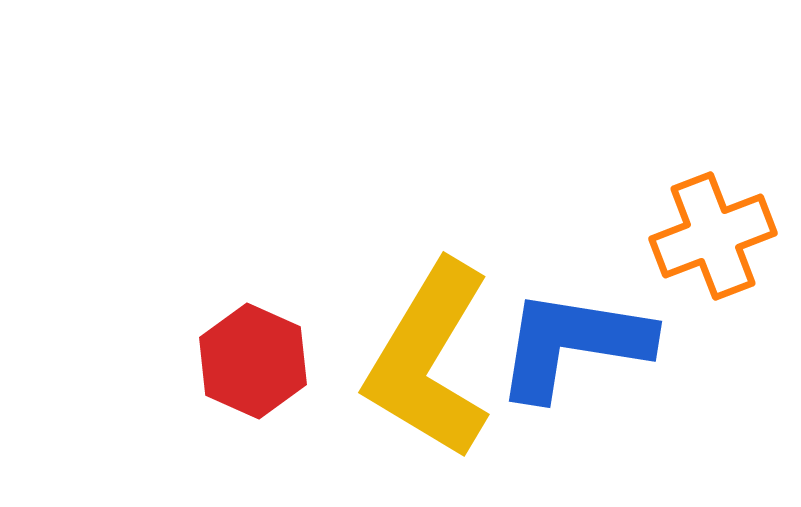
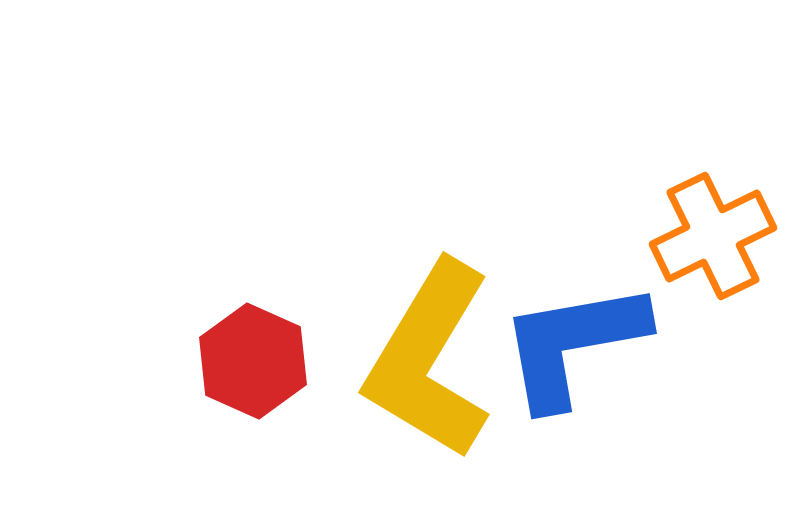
orange cross: rotated 5 degrees counterclockwise
blue L-shape: rotated 19 degrees counterclockwise
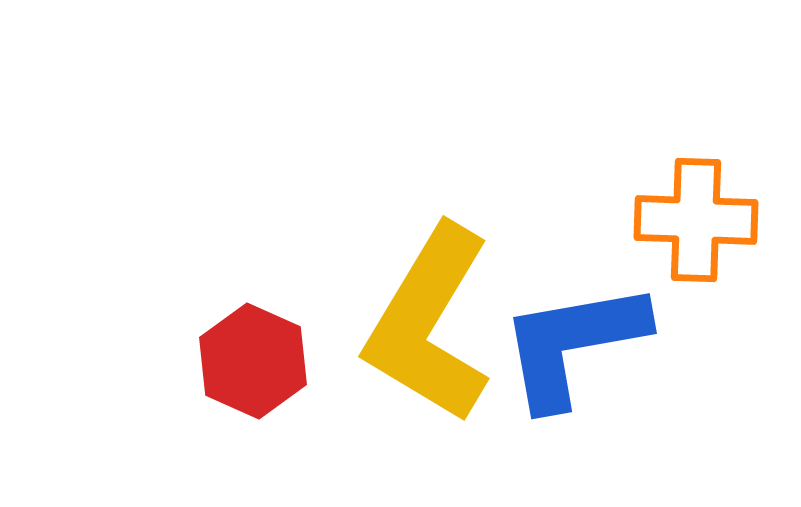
orange cross: moved 17 px left, 16 px up; rotated 28 degrees clockwise
yellow L-shape: moved 36 px up
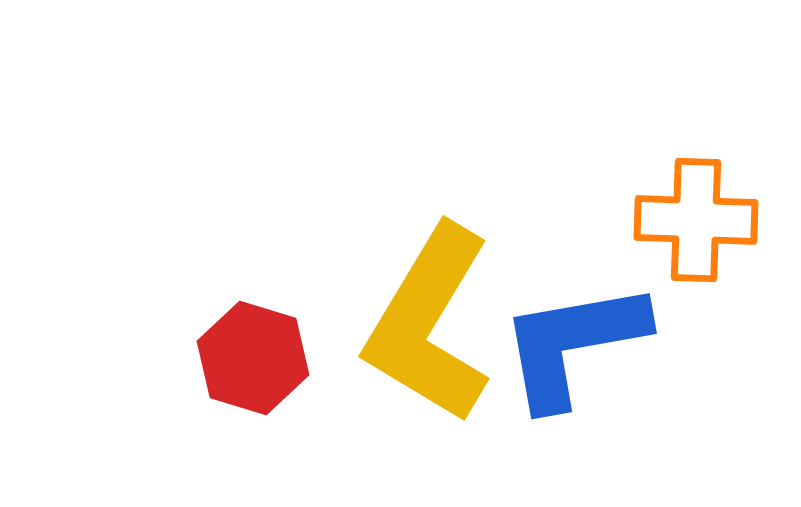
red hexagon: moved 3 px up; rotated 7 degrees counterclockwise
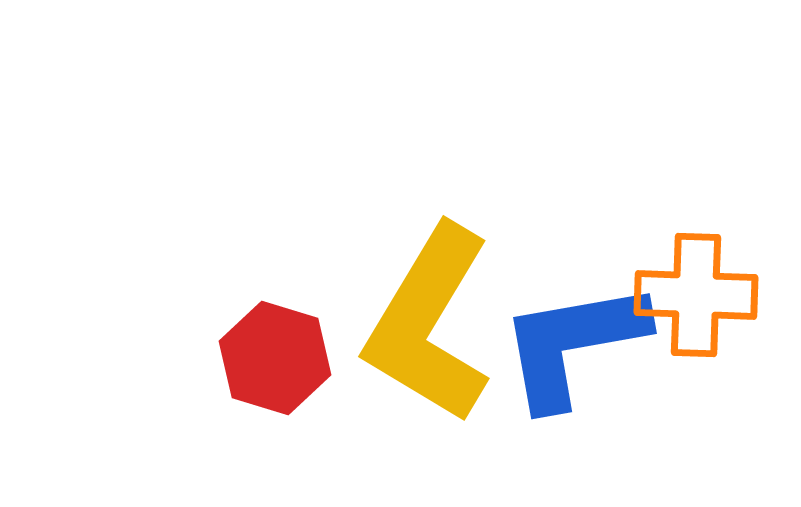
orange cross: moved 75 px down
red hexagon: moved 22 px right
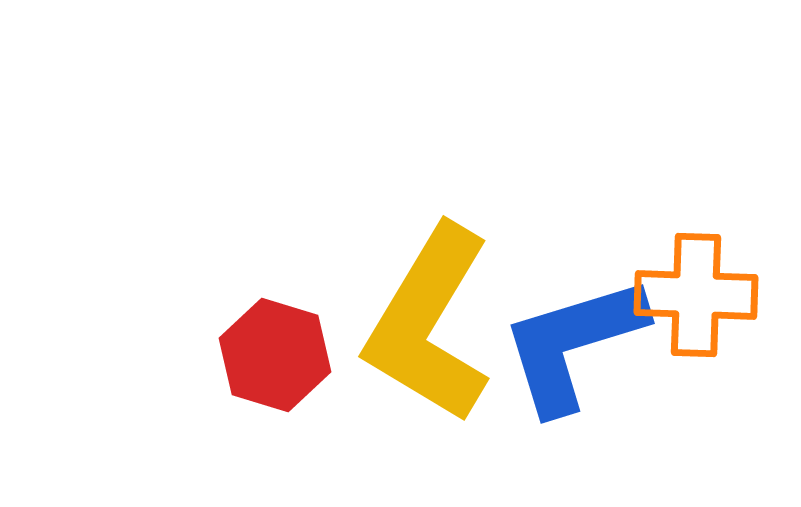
blue L-shape: rotated 7 degrees counterclockwise
red hexagon: moved 3 px up
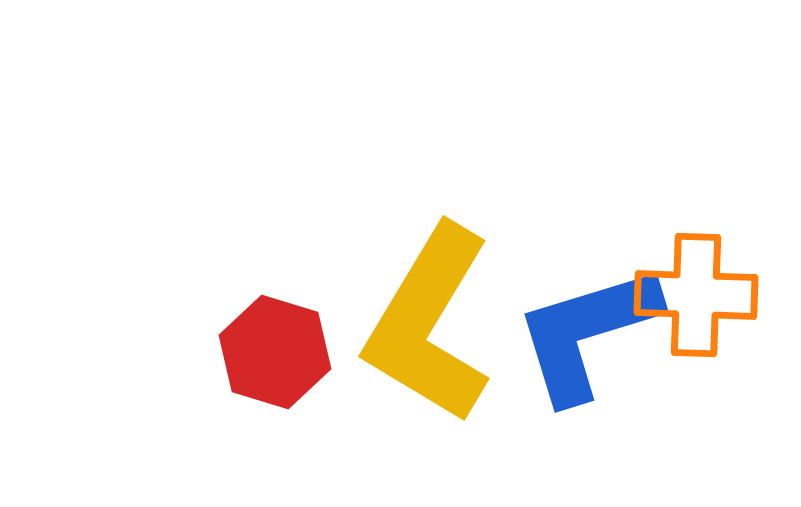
blue L-shape: moved 14 px right, 11 px up
red hexagon: moved 3 px up
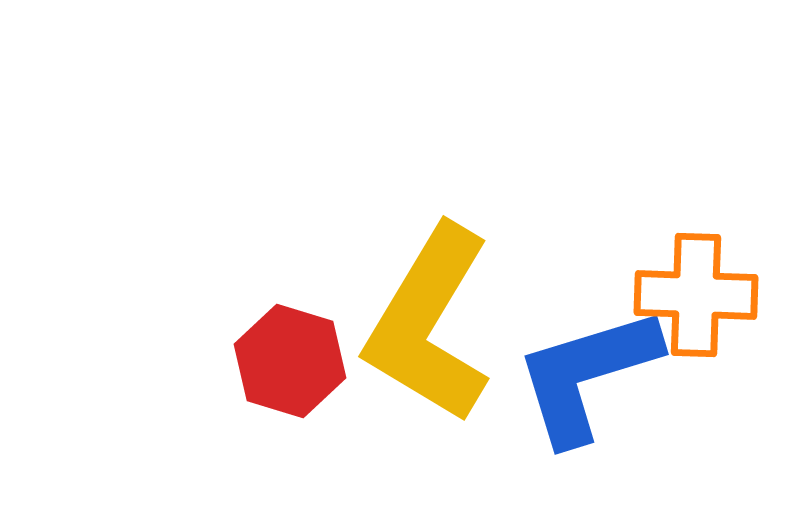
blue L-shape: moved 42 px down
red hexagon: moved 15 px right, 9 px down
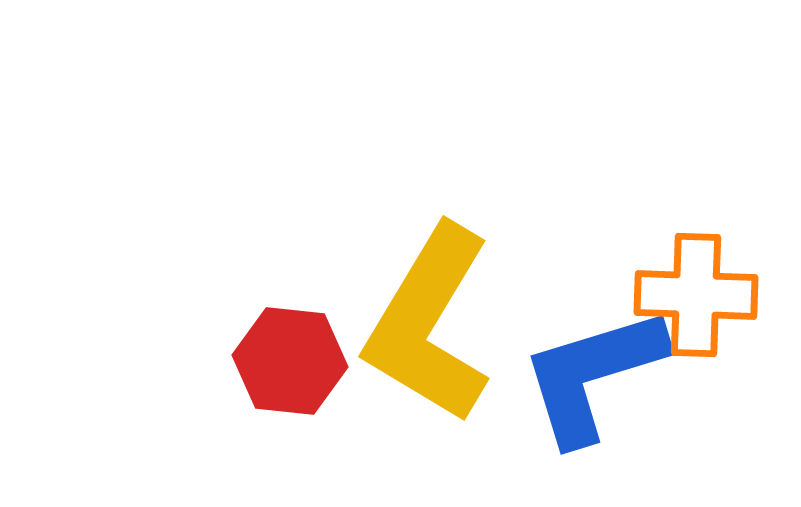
red hexagon: rotated 11 degrees counterclockwise
blue L-shape: moved 6 px right
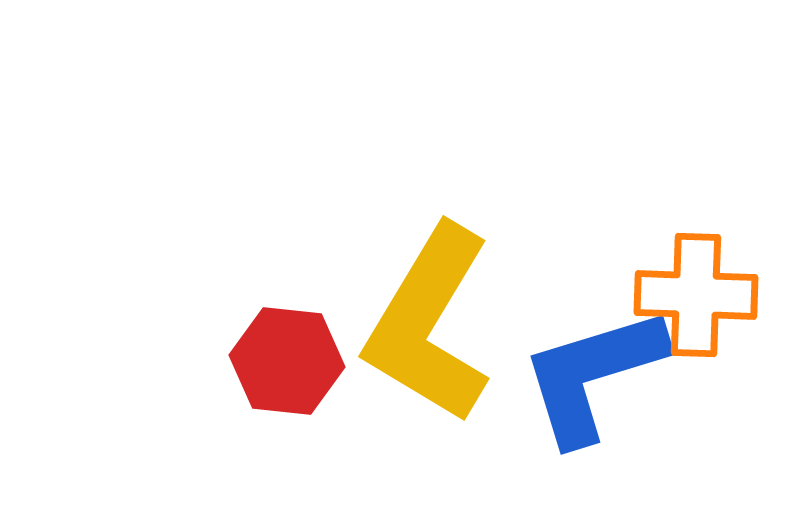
red hexagon: moved 3 px left
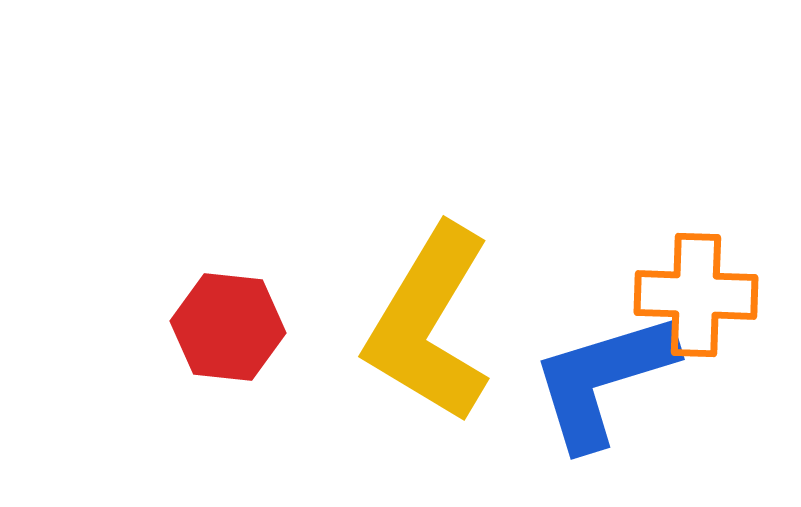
red hexagon: moved 59 px left, 34 px up
blue L-shape: moved 10 px right, 5 px down
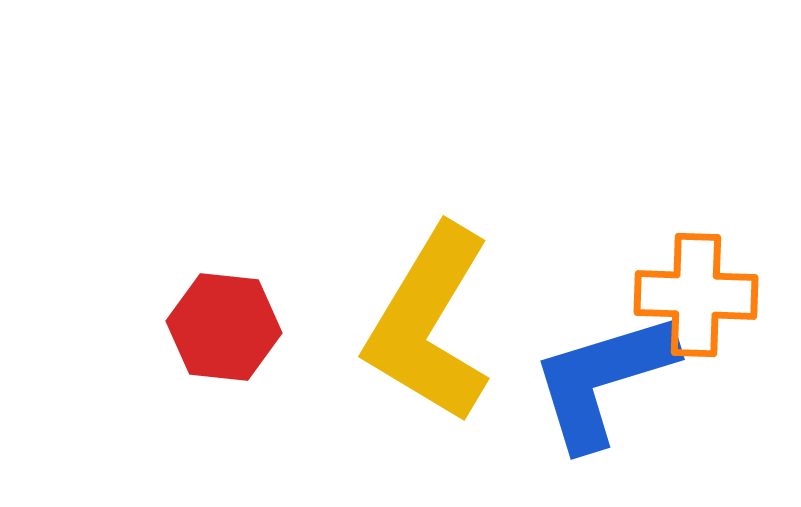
red hexagon: moved 4 px left
